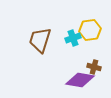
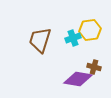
purple diamond: moved 2 px left, 1 px up
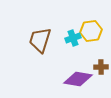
yellow hexagon: moved 1 px right, 1 px down
brown cross: moved 7 px right; rotated 16 degrees counterclockwise
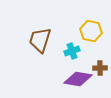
yellow hexagon: rotated 20 degrees clockwise
cyan cross: moved 1 px left, 13 px down
brown cross: moved 1 px left, 1 px down
